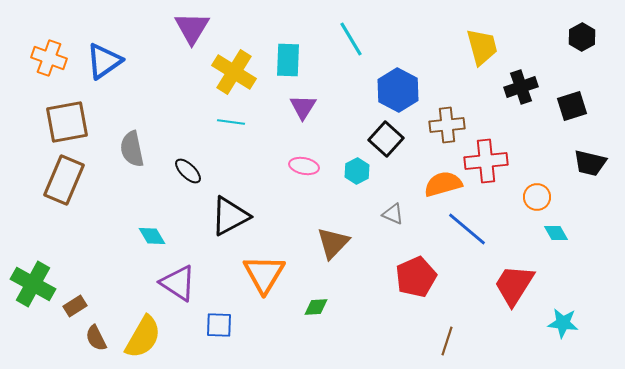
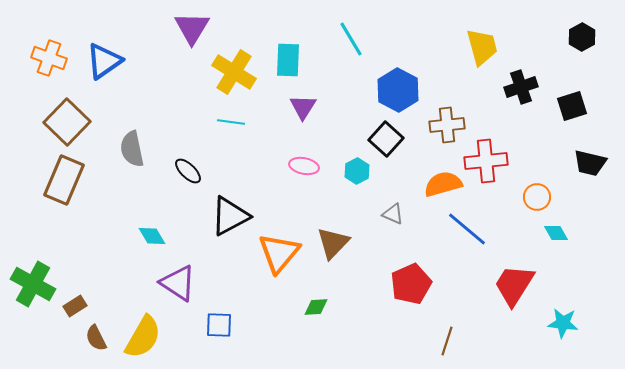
brown square at (67, 122): rotated 36 degrees counterclockwise
orange triangle at (264, 274): moved 15 px right, 21 px up; rotated 9 degrees clockwise
red pentagon at (416, 277): moved 5 px left, 7 px down
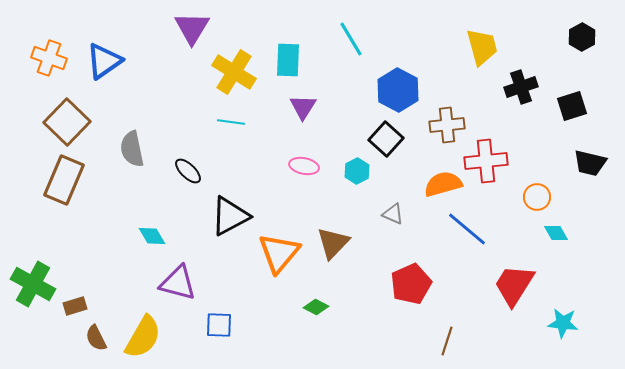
purple triangle at (178, 283): rotated 18 degrees counterclockwise
brown rectangle at (75, 306): rotated 15 degrees clockwise
green diamond at (316, 307): rotated 30 degrees clockwise
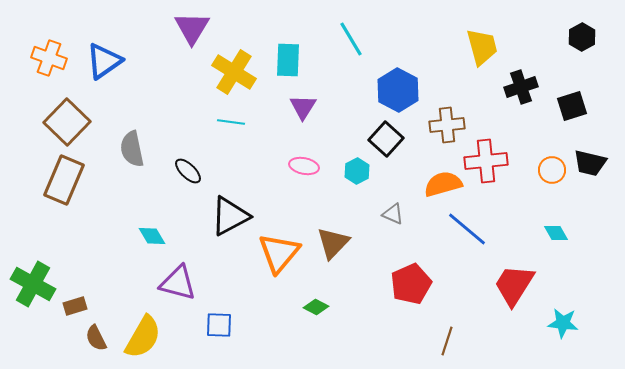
orange circle at (537, 197): moved 15 px right, 27 px up
